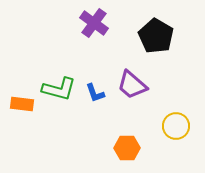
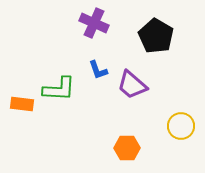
purple cross: rotated 12 degrees counterclockwise
green L-shape: rotated 12 degrees counterclockwise
blue L-shape: moved 3 px right, 23 px up
yellow circle: moved 5 px right
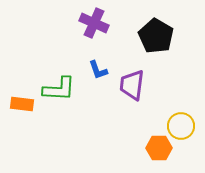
purple trapezoid: rotated 56 degrees clockwise
orange hexagon: moved 32 px right
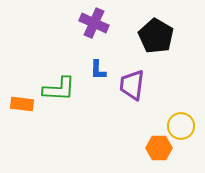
blue L-shape: rotated 20 degrees clockwise
